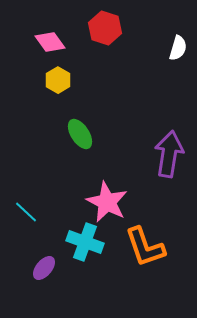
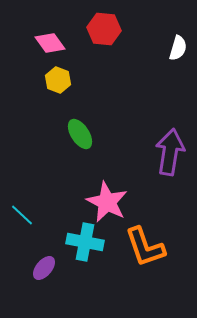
red hexagon: moved 1 px left, 1 px down; rotated 12 degrees counterclockwise
pink diamond: moved 1 px down
yellow hexagon: rotated 10 degrees counterclockwise
purple arrow: moved 1 px right, 2 px up
cyan line: moved 4 px left, 3 px down
cyan cross: rotated 9 degrees counterclockwise
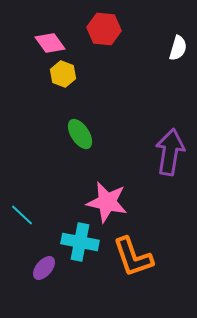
yellow hexagon: moved 5 px right, 6 px up
pink star: rotated 15 degrees counterclockwise
cyan cross: moved 5 px left
orange L-shape: moved 12 px left, 10 px down
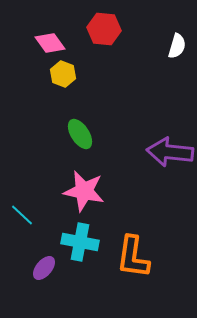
white semicircle: moved 1 px left, 2 px up
purple arrow: rotated 93 degrees counterclockwise
pink star: moved 23 px left, 11 px up
orange L-shape: rotated 27 degrees clockwise
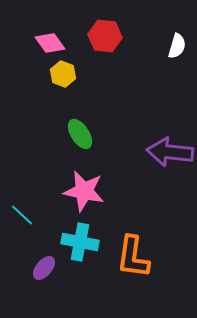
red hexagon: moved 1 px right, 7 px down
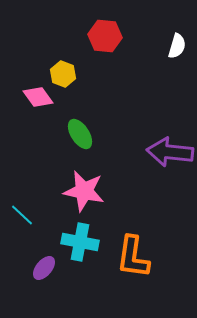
pink diamond: moved 12 px left, 54 px down
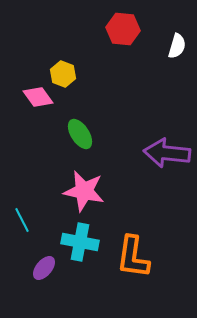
red hexagon: moved 18 px right, 7 px up
purple arrow: moved 3 px left, 1 px down
cyan line: moved 5 px down; rotated 20 degrees clockwise
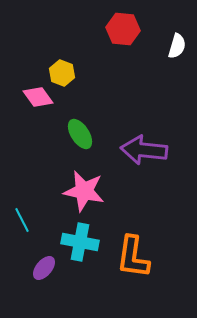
yellow hexagon: moved 1 px left, 1 px up
purple arrow: moved 23 px left, 3 px up
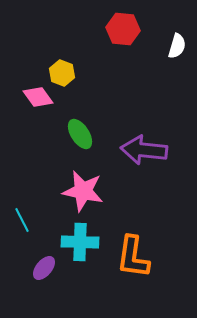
pink star: moved 1 px left
cyan cross: rotated 9 degrees counterclockwise
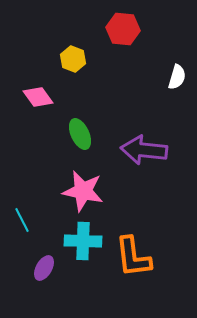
white semicircle: moved 31 px down
yellow hexagon: moved 11 px right, 14 px up
green ellipse: rotated 8 degrees clockwise
cyan cross: moved 3 px right, 1 px up
orange L-shape: rotated 15 degrees counterclockwise
purple ellipse: rotated 10 degrees counterclockwise
